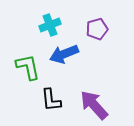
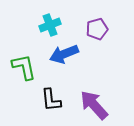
green L-shape: moved 4 px left
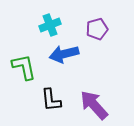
blue arrow: rotated 8 degrees clockwise
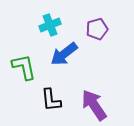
blue arrow: rotated 24 degrees counterclockwise
purple arrow: rotated 8 degrees clockwise
